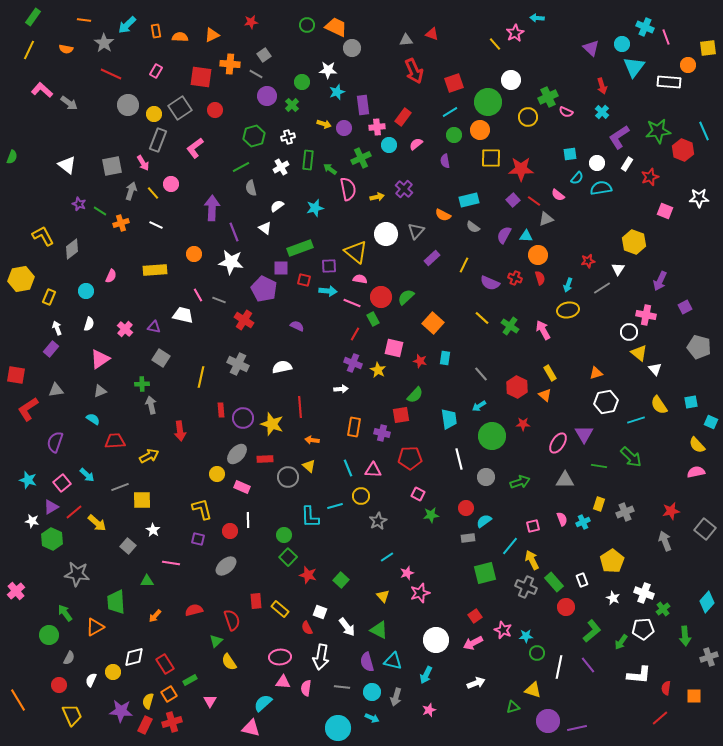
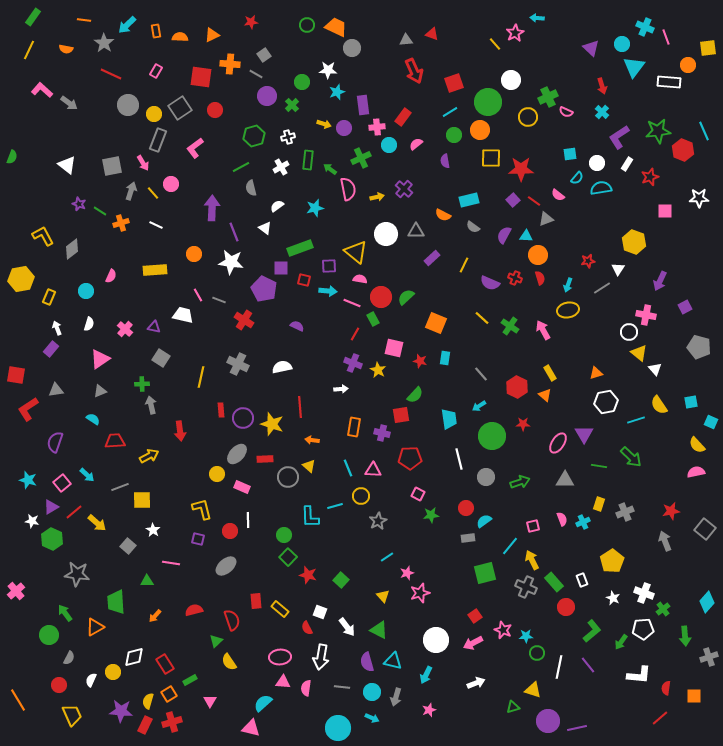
pink square at (665, 211): rotated 21 degrees counterclockwise
gray triangle at (416, 231): rotated 48 degrees clockwise
orange square at (433, 323): moved 3 px right; rotated 20 degrees counterclockwise
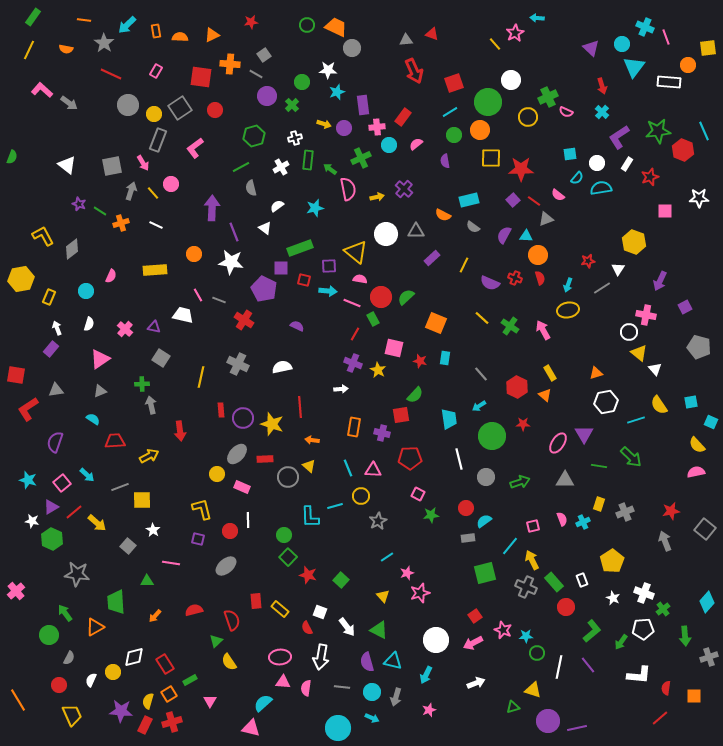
white cross at (288, 137): moved 7 px right, 1 px down
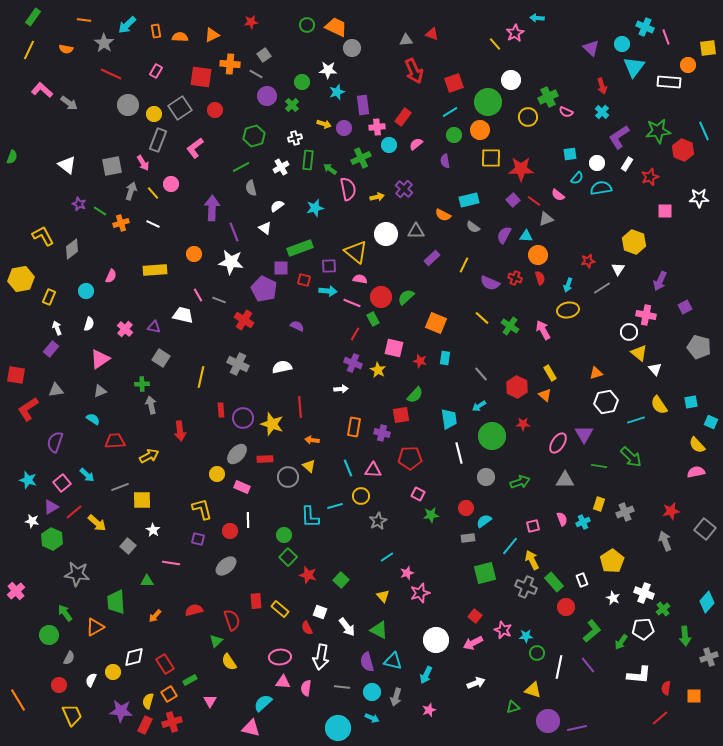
white line at (156, 225): moved 3 px left, 1 px up
white line at (459, 459): moved 6 px up
red square at (475, 616): rotated 16 degrees counterclockwise
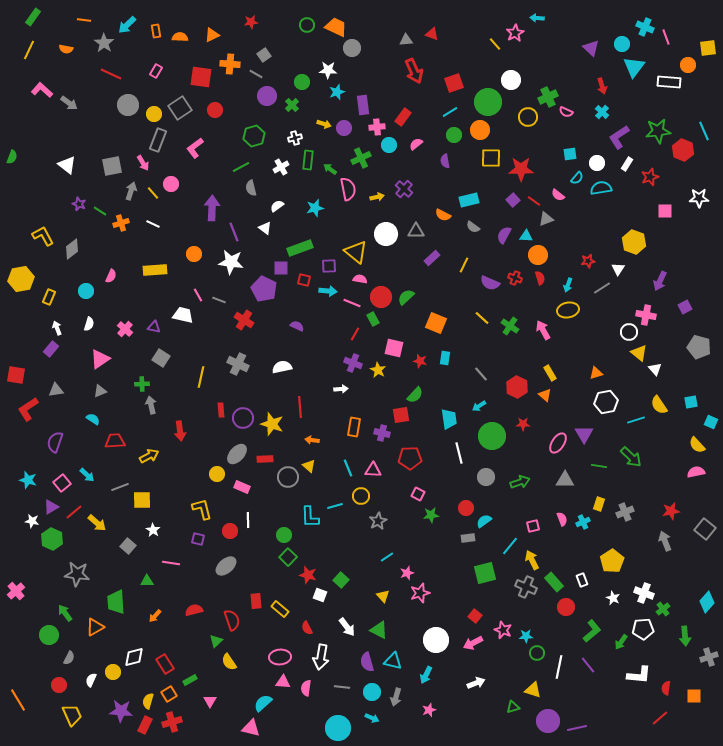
white square at (320, 612): moved 17 px up
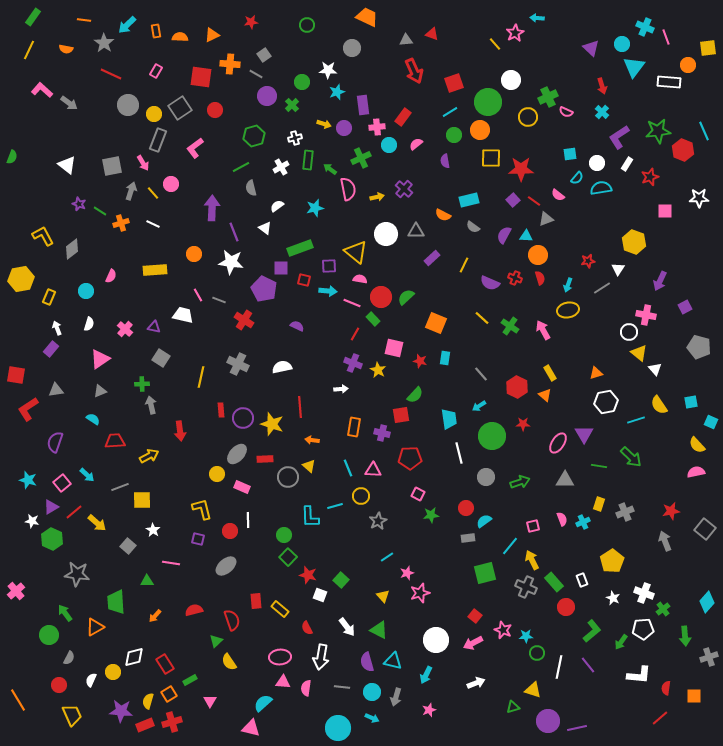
orange trapezoid at (336, 27): moved 31 px right, 10 px up
green rectangle at (373, 319): rotated 16 degrees counterclockwise
red rectangle at (145, 725): rotated 42 degrees clockwise
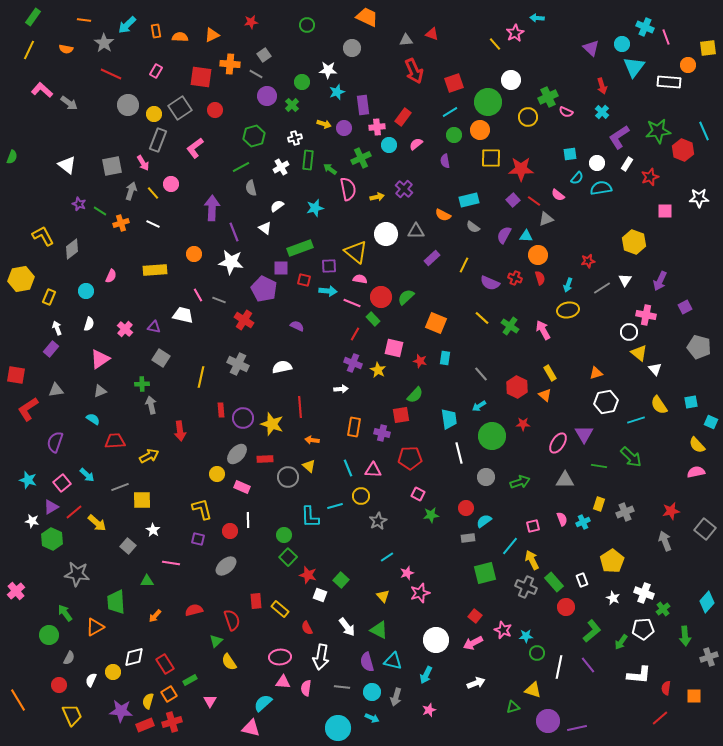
white triangle at (618, 269): moved 7 px right, 11 px down
